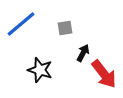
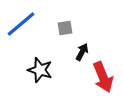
black arrow: moved 1 px left, 1 px up
red arrow: moved 1 px left, 3 px down; rotated 16 degrees clockwise
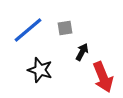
blue line: moved 7 px right, 6 px down
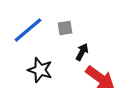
red arrow: moved 3 px left, 1 px down; rotated 32 degrees counterclockwise
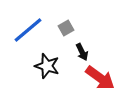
gray square: moved 1 px right; rotated 21 degrees counterclockwise
black arrow: rotated 126 degrees clockwise
black star: moved 7 px right, 4 px up
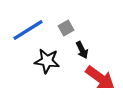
blue line: rotated 8 degrees clockwise
black arrow: moved 2 px up
black star: moved 5 px up; rotated 10 degrees counterclockwise
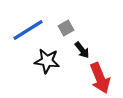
black arrow: rotated 12 degrees counterclockwise
red arrow: rotated 32 degrees clockwise
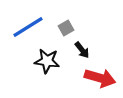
blue line: moved 3 px up
red arrow: rotated 52 degrees counterclockwise
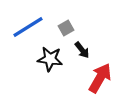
black star: moved 3 px right, 2 px up
red arrow: rotated 76 degrees counterclockwise
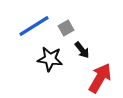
blue line: moved 6 px right, 1 px up
